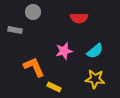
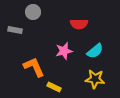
red semicircle: moved 6 px down
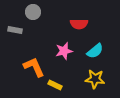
yellow rectangle: moved 1 px right, 2 px up
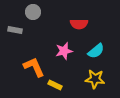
cyan semicircle: moved 1 px right
